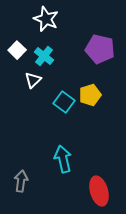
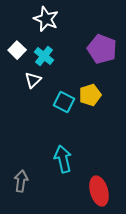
purple pentagon: moved 2 px right; rotated 8 degrees clockwise
cyan square: rotated 10 degrees counterclockwise
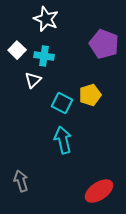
purple pentagon: moved 2 px right, 5 px up
cyan cross: rotated 30 degrees counterclockwise
cyan square: moved 2 px left, 1 px down
cyan arrow: moved 19 px up
gray arrow: rotated 25 degrees counterclockwise
red ellipse: rotated 72 degrees clockwise
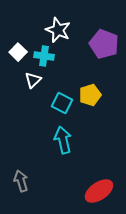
white star: moved 12 px right, 11 px down
white square: moved 1 px right, 2 px down
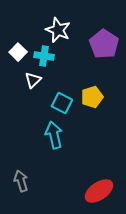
purple pentagon: rotated 12 degrees clockwise
yellow pentagon: moved 2 px right, 2 px down
cyan arrow: moved 9 px left, 5 px up
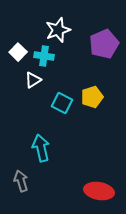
white star: rotated 30 degrees clockwise
purple pentagon: rotated 16 degrees clockwise
white triangle: rotated 12 degrees clockwise
cyan arrow: moved 13 px left, 13 px down
red ellipse: rotated 44 degrees clockwise
